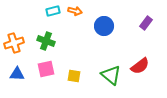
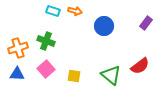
cyan rectangle: rotated 32 degrees clockwise
orange cross: moved 4 px right, 5 px down
pink square: rotated 30 degrees counterclockwise
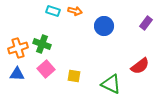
green cross: moved 4 px left, 3 px down
green triangle: moved 9 px down; rotated 15 degrees counterclockwise
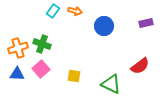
cyan rectangle: rotated 72 degrees counterclockwise
purple rectangle: rotated 40 degrees clockwise
pink square: moved 5 px left
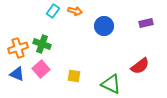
blue triangle: rotated 21 degrees clockwise
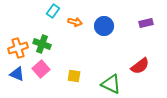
orange arrow: moved 11 px down
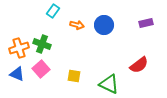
orange arrow: moved 2 px right, 3 px down
blue circle: moved 1 px up
orange cross: moved 1 px right
red semicircle: moved 1 px left, 1 px up
green triangle: moved 2 px left
